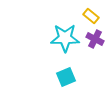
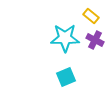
purple cross: moved 1 px down
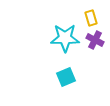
yellow rectangle: moved 2 px down; rotated 35 degrees clockwise
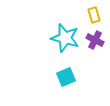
yellow rectangle: moved 3 px right, 3 px up
cyan star: rotated 16 degrees clockwise
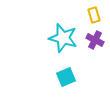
cyan star: moved 2 px left
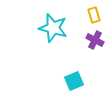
cyan star: moved 10 px left, 10 px up
cyan square: moved 8 px right, 4 px down
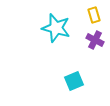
cyan star: moved 3 px right
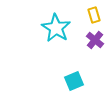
cyan star: rotated 16 degrees clockwise
purple cross: rotated 12 degrees clockwise
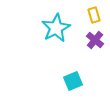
cyan star: rotated 12 degrees clockwise
cyan square: moved 1 px left
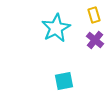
cyan square: moved 9 px left; rotated 12 degrees clockwise
